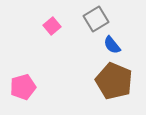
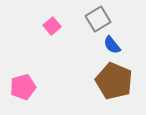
gray square: moved 2 px right
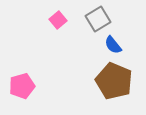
pink square: moved 6 px right, 6 px up
blue semicircle: moved 1 px right
pink pentagon: moved 1 px left, 1 px up
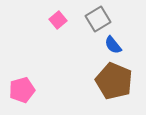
pink pentagon: moved 4 px down
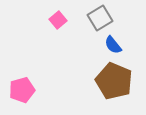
gray square: moved 2 px right, 1 px up
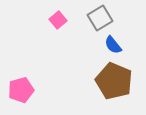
pink pentagon: moved 1 px left
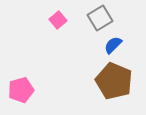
blue semicircle: rotated 84 degrees clockwise
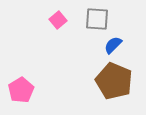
gray square: moved 3 px left, 1 px down; rotated 35 degrees clockwise
pink pentagon: rotated 15 degrees counterclockwise
